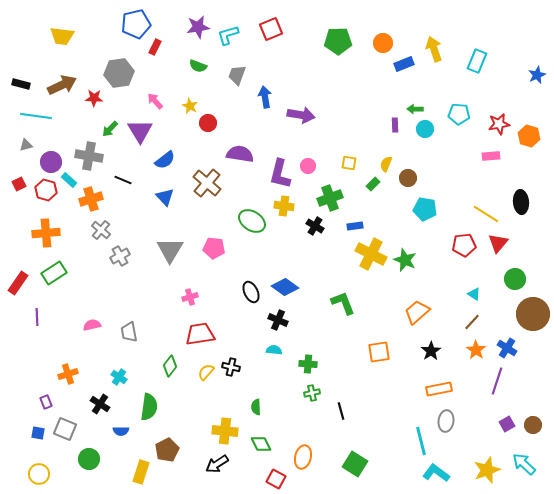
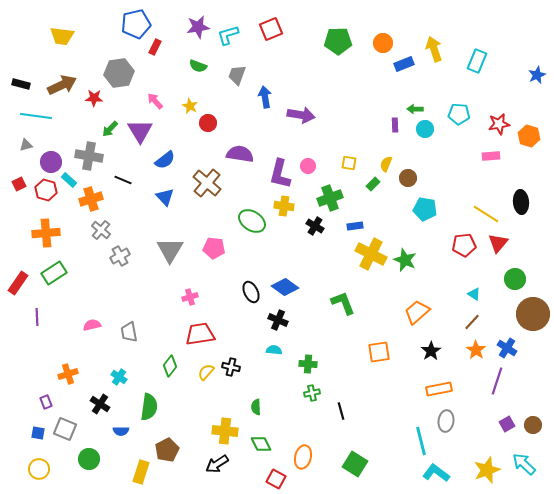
yellow circle at (39, 474): moved 5 px up
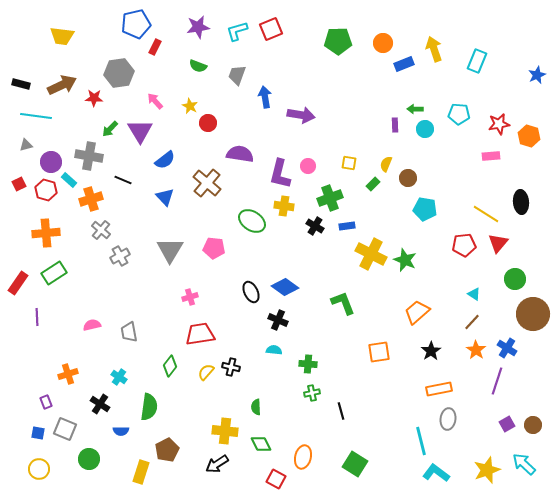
cyan L-shape at (228, 35): moved 9 px right, 4 px up
blue rectangle at (355, 226): moved 8 px left
gray ellipse at (446, 421): moved 2 px right, 2 px up
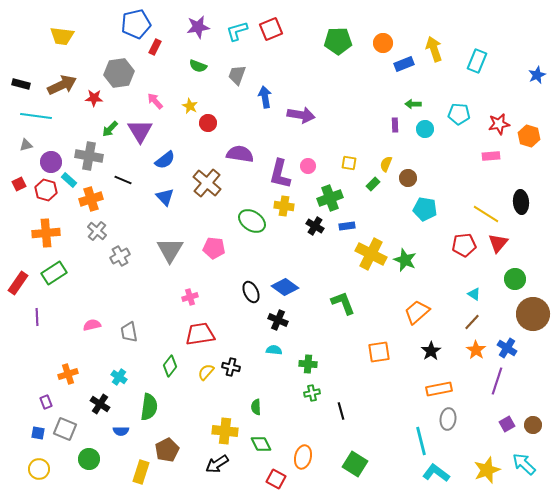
green arrow at (415, 109): moved 2 px left, 5 px up
gray cross at (101, 230): moved 4 px left, 1 px down
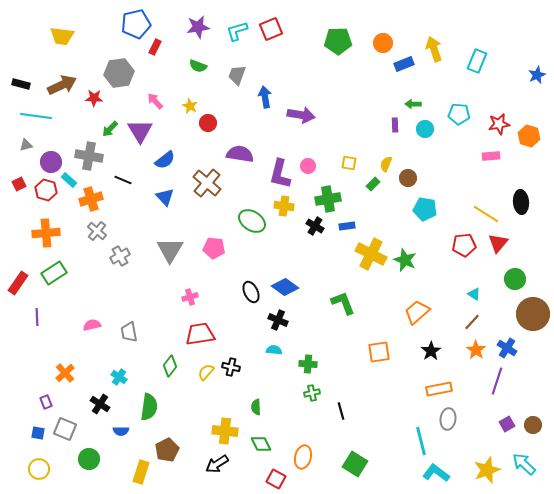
green cross at (330, 198): moved 2 px left, 1 px down; rotated 10 degrees clockwise
orange cross at (68, 374): moved 3 px left, 1 px up; rotated 24 degrees counterclockwise
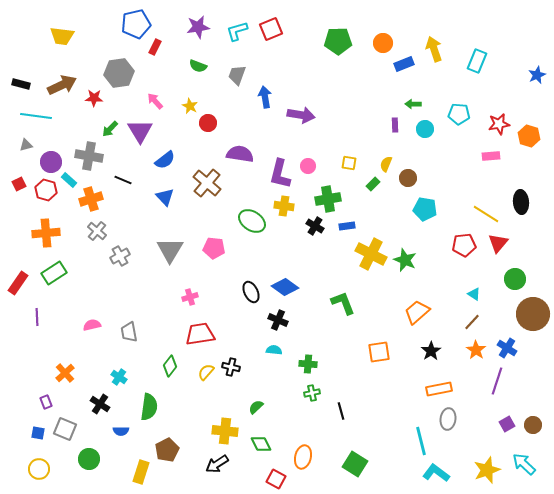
green semicircle at (256, 407): rotated 49 degrees clockwise
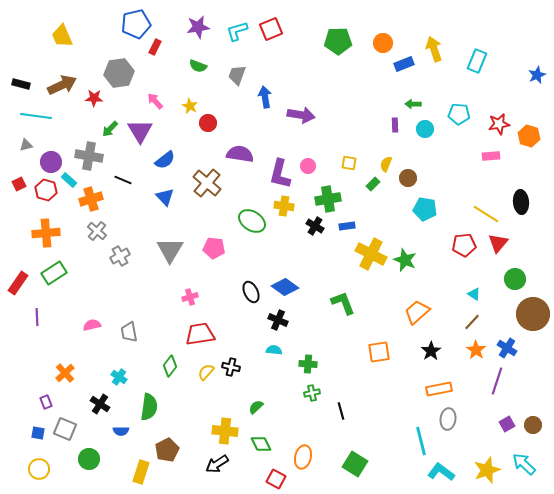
yellow trapezoid at (62, 36): rotated 60 degrees clockwise
cyan L-shape at (436, 473): moved 5 px right, 1 px up
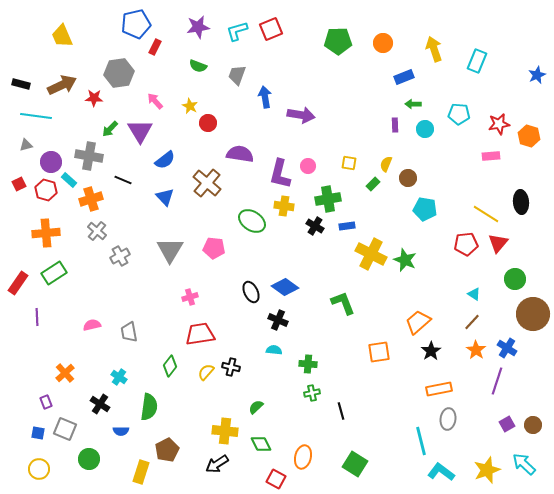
blue rectangle at (404, 64): moved 13 px down
red pentagon at (464, 245): moved 2 px right, 1 px up
orange trapezoid at (417, 312): moved 1 px right, 10 px down
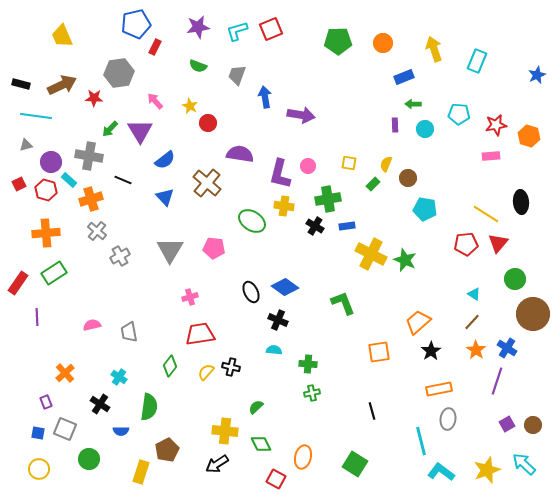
red star at (499, 124): moved 3 px left, 1 px down
black line at (341, 411): moved 31 px right
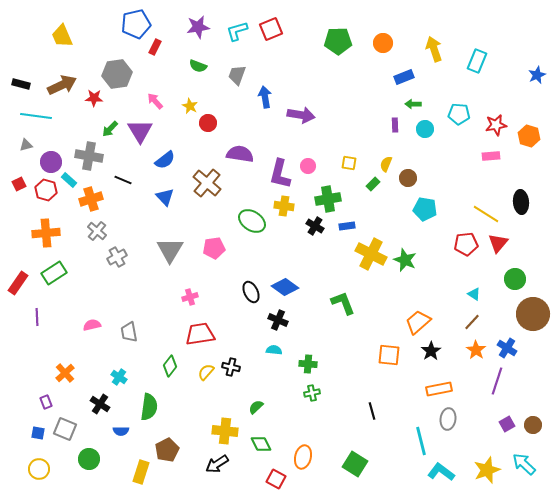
gray hexagon at (119, 73): moved 2 px left, 1 px down
pink pentagon at (214, 248): rotated 15 degrees counterclockwise
gray cross at (120, 256): moved 3 px left, 1 px down
orange square at (379, 352): moved 10 px right, 3 px down; rotated 15 degrees clockwise
